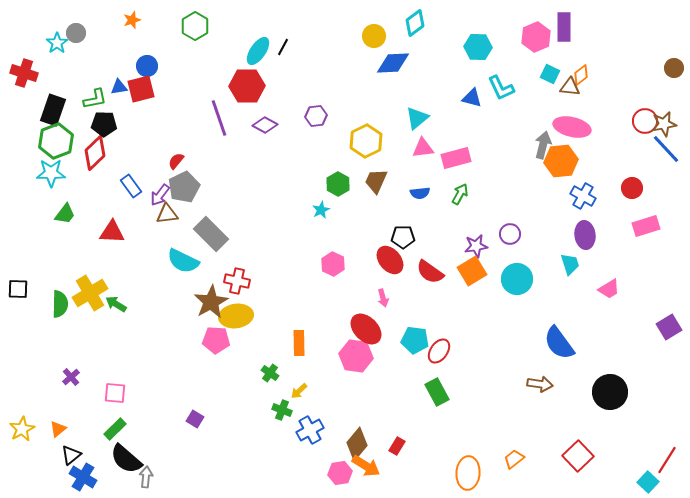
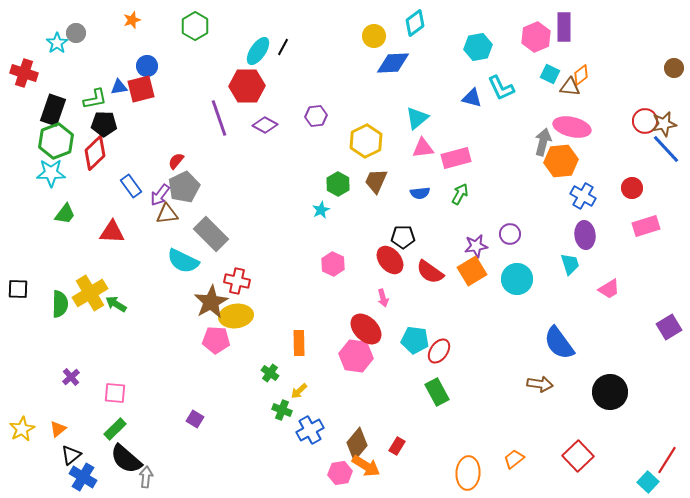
cyan hexagon at (478, 47): rotated 12 degrees counterclockwise
gray arrow at (543, 145): moved 3 px up
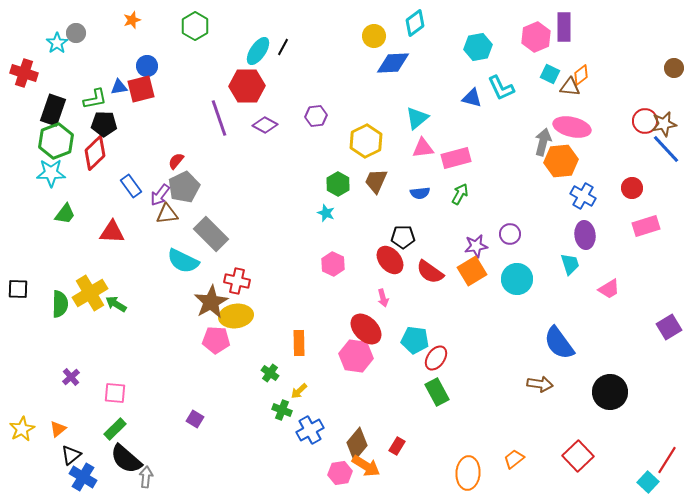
cyan star at (321, 210): moved 5 px right, 3 px down; rotated 24 degrees counterclockwise
red ellipse at (439, 351): moved 3 px left, 7 px down
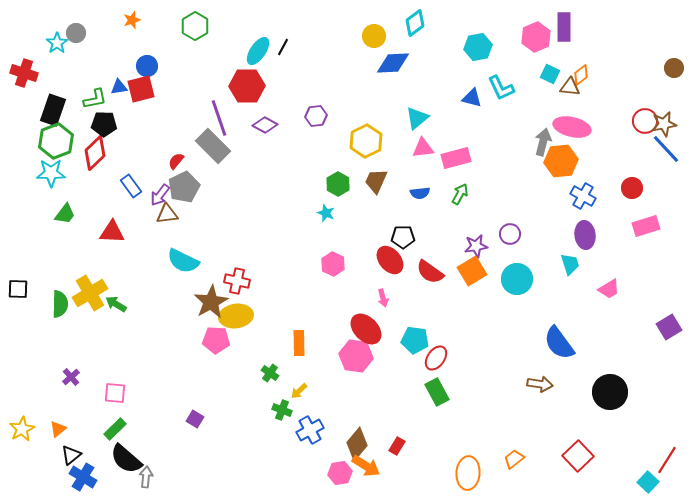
gray rectangle at (211, 234): moved 2 px right, 88 px up
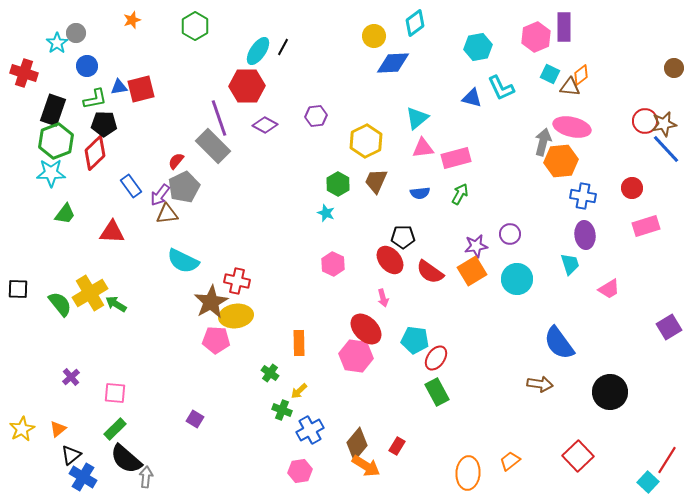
blue circle at (147, 66): moved 60 px left
blue cross at (583, 196): rotated 20 degrees counterclockwise
green semicircle at (60, 304): rotated 40 degrees counterclockwise
orange trapezoid at (514, 459): moved 4 px left, 2 px down
pink hexagon at (340, 473): moved 40 px left, 2 px up
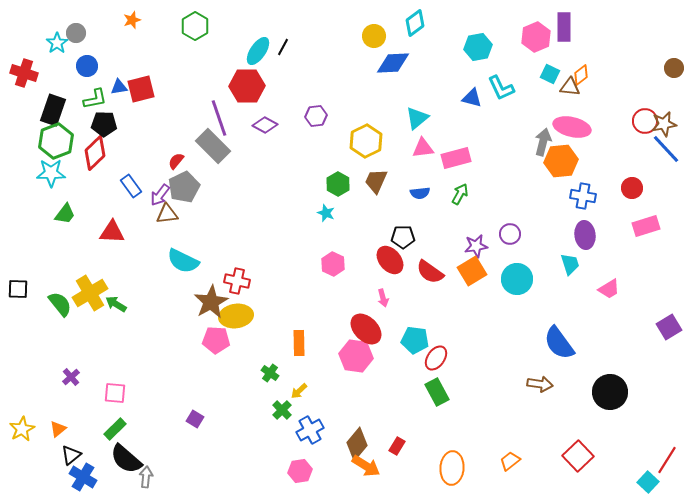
green cross at (282, 410): rotated 24 degrees clockwise
orange ellipse at (468, 473): moved 16 px left, 5 px up
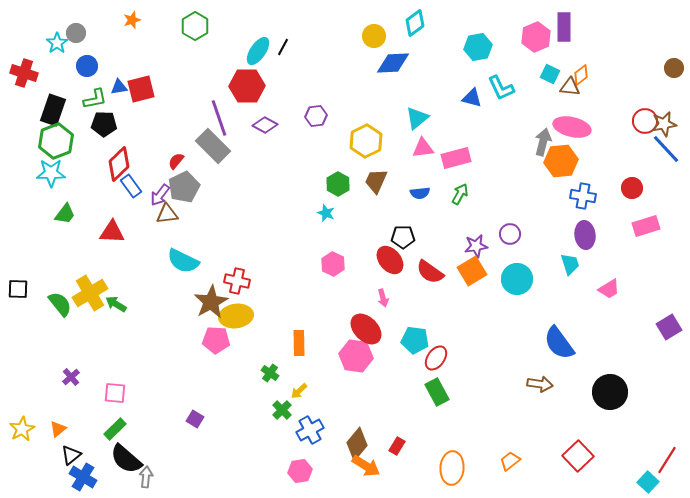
red diamond at (95, 153): moved 24 px right, 11 px down
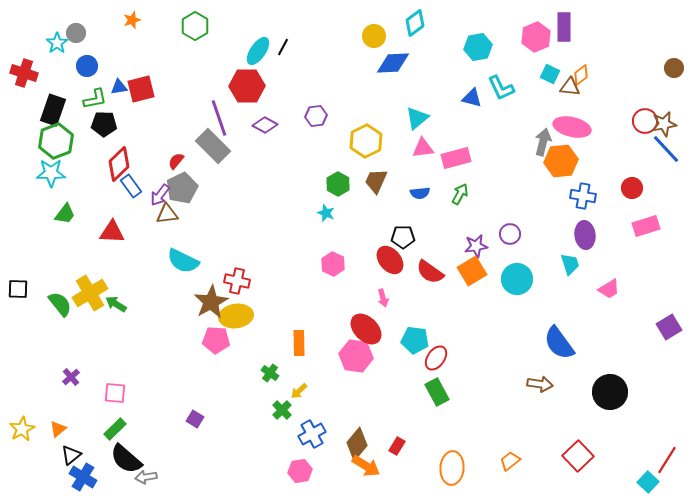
gray pentagon at (184, 187): moved 2 px left, 1 px down
blue cross at (310, 430): moved 2 px right, 4 px down
gray arrow at (146, 477): rotated 105 degrees counterclockwise
